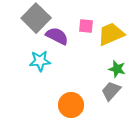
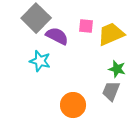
cyan star: rotated 20 degrees clockwise
gray trapezoid: rotated 20 degrees counterclockwise
orange circle: moved 2 px right
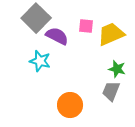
orange circle: moved 3 px left
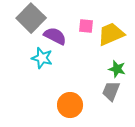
gray square: moved 5 px left
purple semicircle: moved 2 px left
cyan star: moved 2 px right, 3 px up
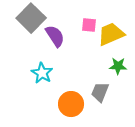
pink square: moved 3 px right, 1 px up
purple semicircle: rotated 30 degrees clockwise
cyan star: moved 15 px down; rotated 15 degrees clockwise
green star: moved 1 px right, 3 px up; rotated 12 degrees counterclockwise
gray trapezoid: moved 11 px left, 1 px down
orange circle: moved 1 px right, 1 px up
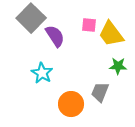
yellow trapezoid: rotated 104 degrees counterclockwise
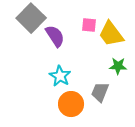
cyan star: moved 18 px right, 3 px down
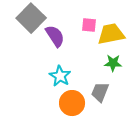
yellow trapezoid: rotated 116 degrees clockwise
green star: moved 5 px left, 3 px up
orange circle: moved 1 px right, 1 px up
